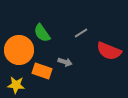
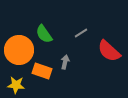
green semicircle: moved 2 px right, 1 px down
red semicircle: rotated 20 degrees clockwise
gray arrow: rotated 96 degrees counterclockwise
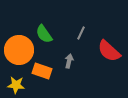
gray line: rotated 32 degrees counterclockwise
gray arrow: moved 4 px right, 1 px up
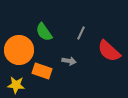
green semicircle: moved 2 px up
gray arrow: rotated 88 degrees clockwise
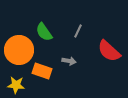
gray line: moved 3 px left, 2 px up
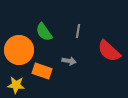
gray line: rotated 16 degrees counterclockwise
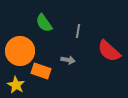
green semicircle: moved 9 px up
orange circle: moved 1 px right, 1 px down
gray arrow: moved 1 px left, 1 px up
orange rectangle: moved 1 px left
yellow star: rotated 24 degrees clockwise
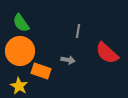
green semicircle: moved 23 px left
red semicircle: moved 2 px left, 2 px down
yellow star: moved 3 px right, 1 px down
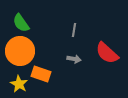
gray line: moved 4 px left, 1 px up
gray arrow: moved 6 px right, 1 px up
orange rectangle: moved 3 px down
yellow star: moved 2 px up
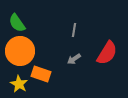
green semicircle: moved 4 px left
red semicircle: rotated 100 degrees counterclockwise
gray arrow: rotated 136 degrees clockwise
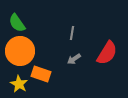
gray line: moved 2 px left, 3 px down
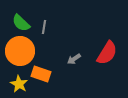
green semicircle: moved 4 px right; rotated 12 degrees counterclockwise
gray line: moved 28 px left, 6 px up
